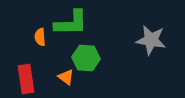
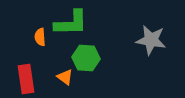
orange triangle: moved 1 px left
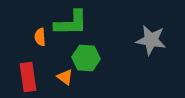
red rectangle: moved 2 px right, 2 px up
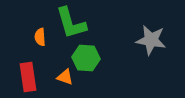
green L-shape: rotated 75 degrees clockwise
orange triangle: rotated 18 degrees counterclockwise
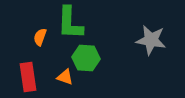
green L-shape: moved 1 px left; rotated 18 degrees clockwise
orange semicircle: rotated 24 degrees clockwise
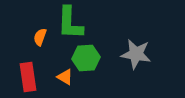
gray star: moved 15 px left, 14 px down
green hexagon: rotated 8 degrees counterclockwise
orange triangle: rotated 12 degrees clockwise
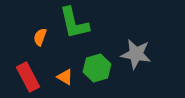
green L-shape: moved 4 px right; rotated 15 degrees counterclockwise
green hexagon: moved 11 px right, 10 px down; rotated 12 degrees counterclockwise
red rectangle: rotated 20 degrees counterclockwise
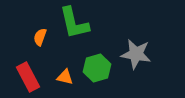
orange triangle: rotated 18 degrees counterclockwise
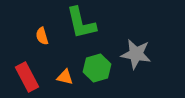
green L-shape: moved 7 px right
orange semicircle: moved 2 px right, 1 px up; rotated 36 degrees counterclockwise
red rectangle: moved 1 px left
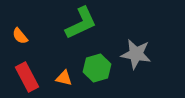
green L-shape: rotated 102 degrees counterclockwise
orange semicircle: moved 22 px left; rotated 24 degrees counterclockwise
orange triangle: moved 1 px left, 1 px down
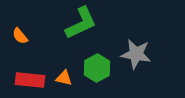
green hexagon: rotated 12 degrees counterclockwise
red rectangle: moved 3 px right, 3 px down; rotated 56 degrees counterclockwise
